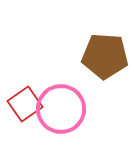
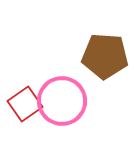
pink circle: moved 1 px right, 8 px up
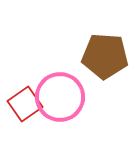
pink circle: moved 2 px left, 4 px up
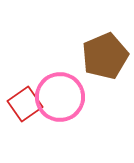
brown pentagon: rotated 27 degrees counterclockwise
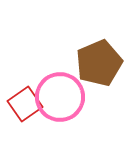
brown pentagon: moved 6 px left, 7 px down
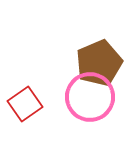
pink circle: moved 30 px right
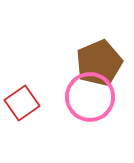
red square: moved 3 px left, 1 px up
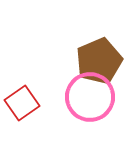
brown pentagon: moved 2 px up
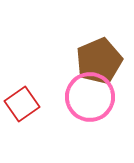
red square: moved 1 px down
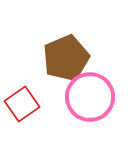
brown pentagon: moved 33 px left, 3 px up
